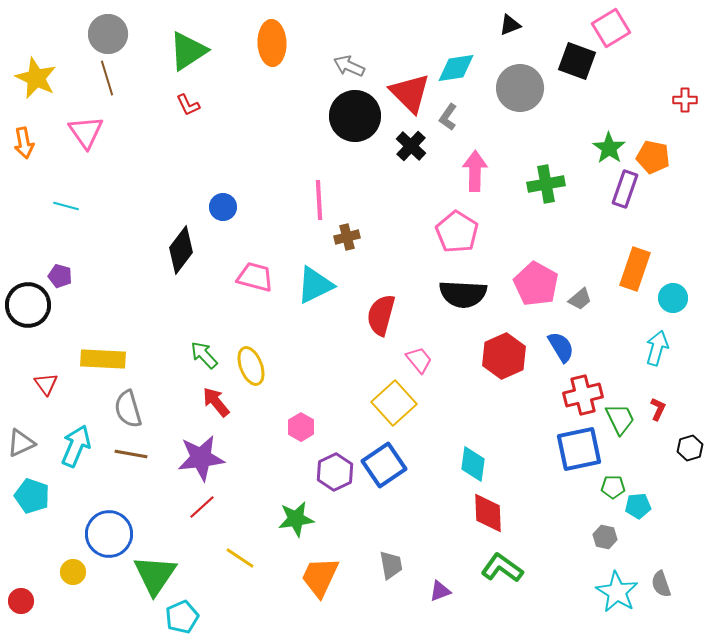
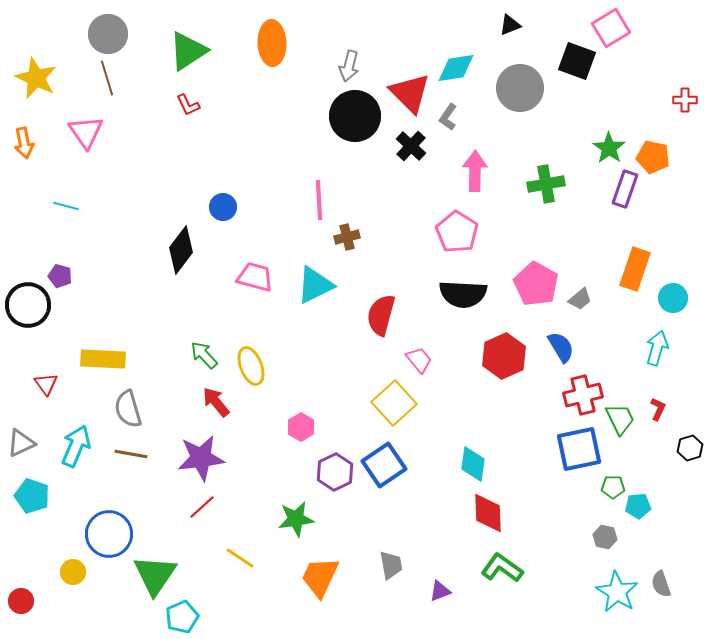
gray arrow at (349, 66): rotated 100 degrees counterclockwise
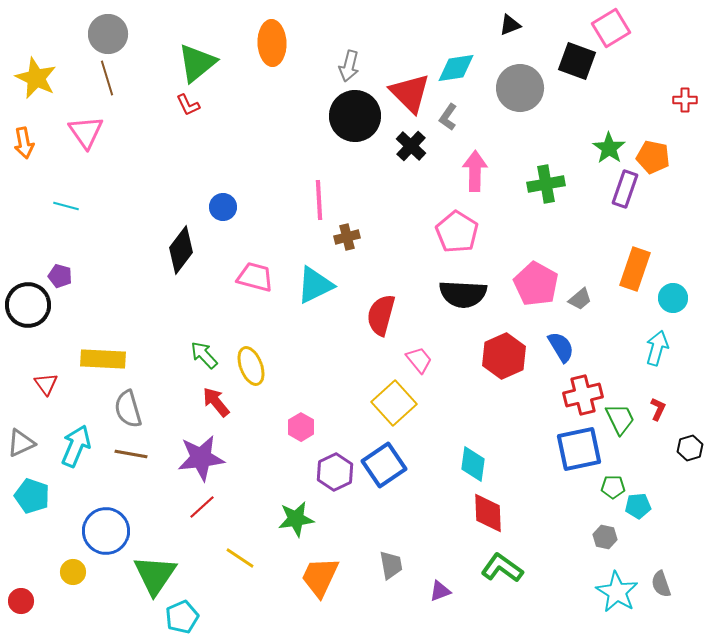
green triangle at (188, 51): moved 9 px right, 12 px down; rotated 6 degrees counterclockwise
blue circle at (109, 534): moved 3 px left, 3 px up
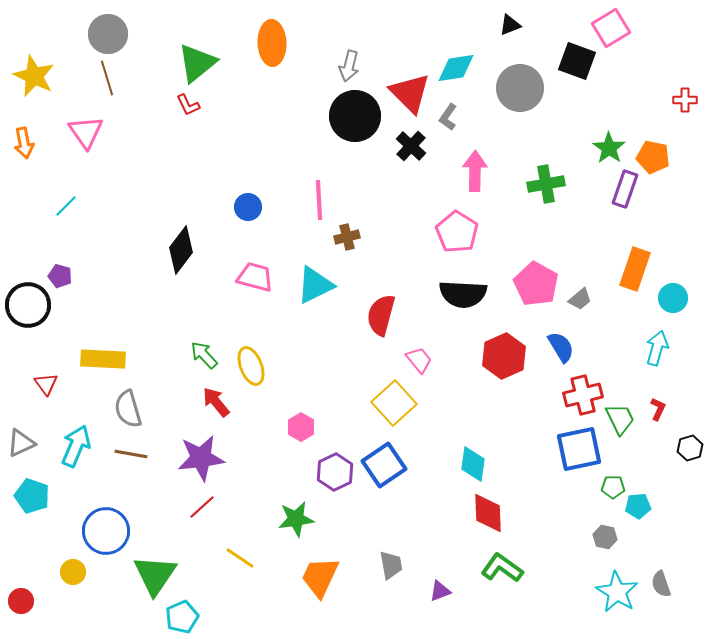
yellow star at (36, 78): moved 2 px left, 2 px up
cyan line at (66, 206): rotated 60 degrees counterclockwise
blue circle at (223, 207): moved 25 px right
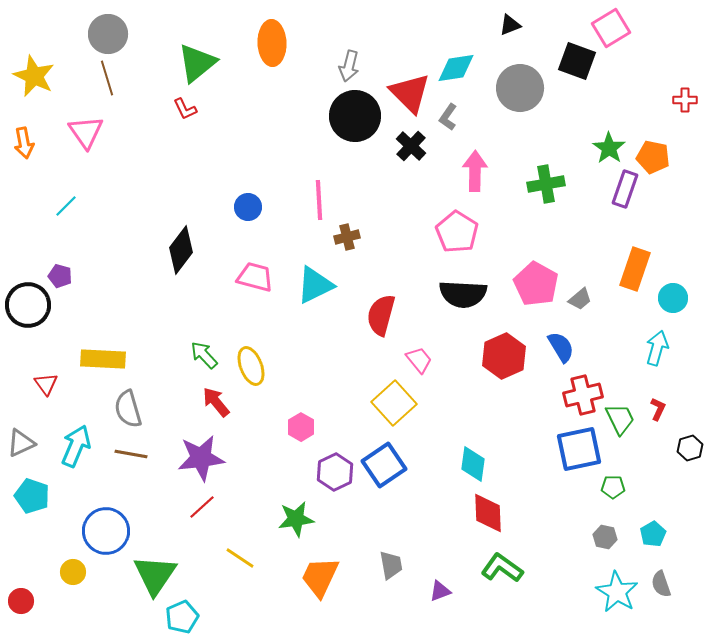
red L-shape at (188, 105): moved 3 px left, 4 px down
cyan pentagon at (638, 506): moved 15 px right, 28 px down; rotated 25 degrees counterclockwise
